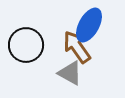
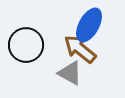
brown arrow: moved 3 px right, 2 px down; rotated 16 degrees counterclockwise
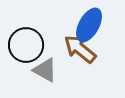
gray triangle: moved 25 px left, 3 px up
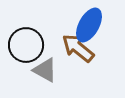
brown arrow: moved 2 px left, 1 px up
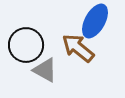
blue ellipse: moved 6 px right, 4 px up
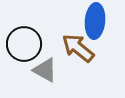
blue ellipse: rotated 24 degrees counterclockwise
black circle: moved 2 px left, 1 px up
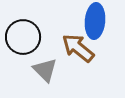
black circle: moved 1 px left, 7 px up
gray triangle: rotated 16 degrees clockwise
